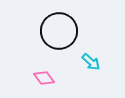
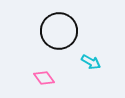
cyan arrow: rotated 12 degrees counterclockwise
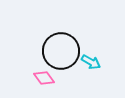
black circle: moved 2 px right, 20 px down
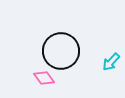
cyan arrow: moved 20 px right; rotated 102 degrees clockwise
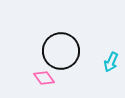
cyan arrow: rotated 18 degrees counterclockwise
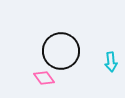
cyan arrow: rotated 30 degrees counterclockwise
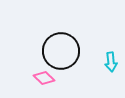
pink diamond: rotated 10 degrees counterclockwise
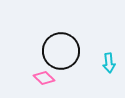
cyan arrow: moved 2 px left, 1 px down
